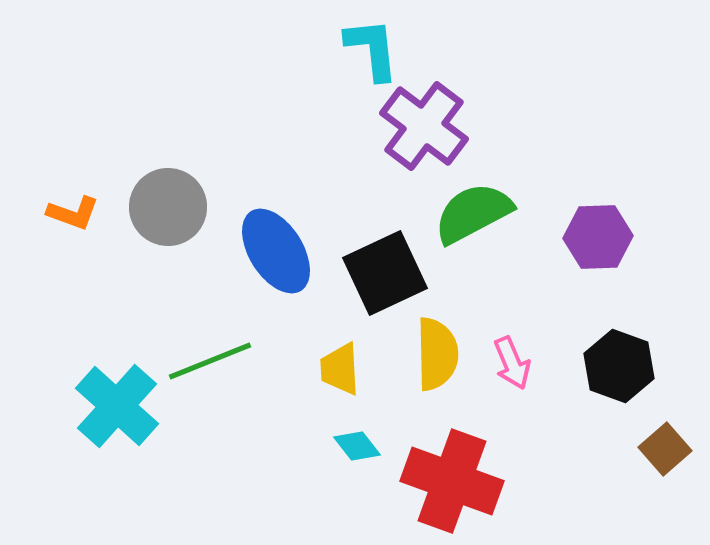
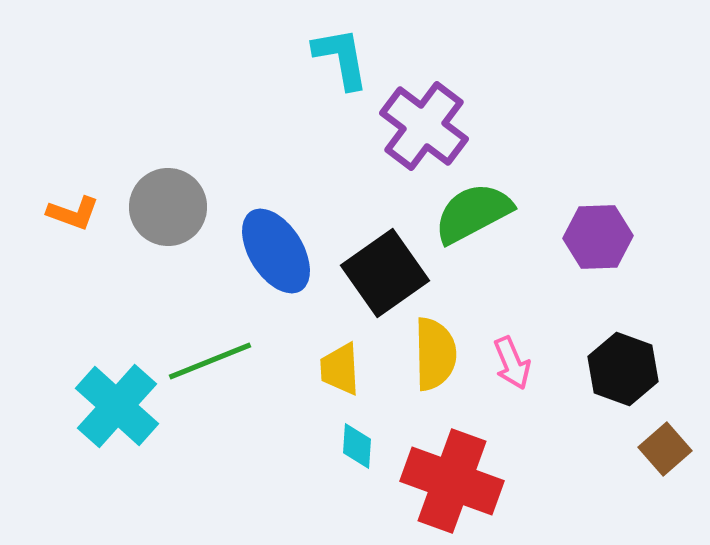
cyan L-shape: moved 31 px left, 9 px down; rotated 4 degrees counterclockwise
black square: rotated 10 degrees counterclockwise
yellow semicircle: moved 2 px left
black hexagon: moved 4 px right, 3 px down
cyan diamond: rotated 42 degrees clockwise
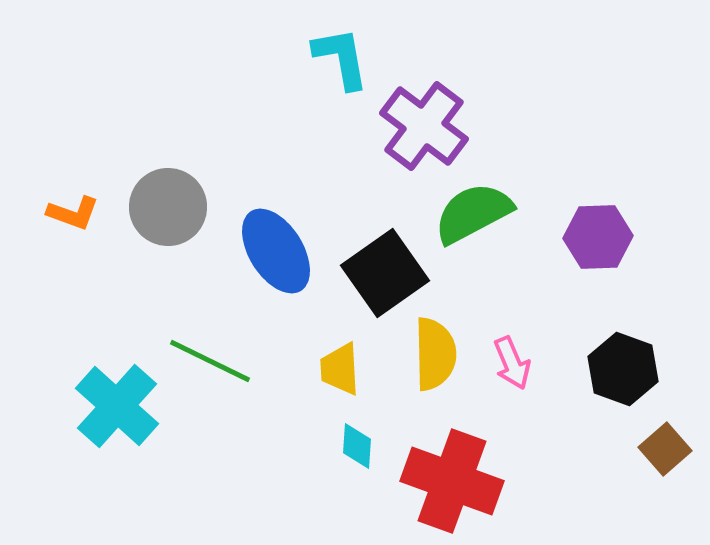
green line: rotated 48 degrees clockwise
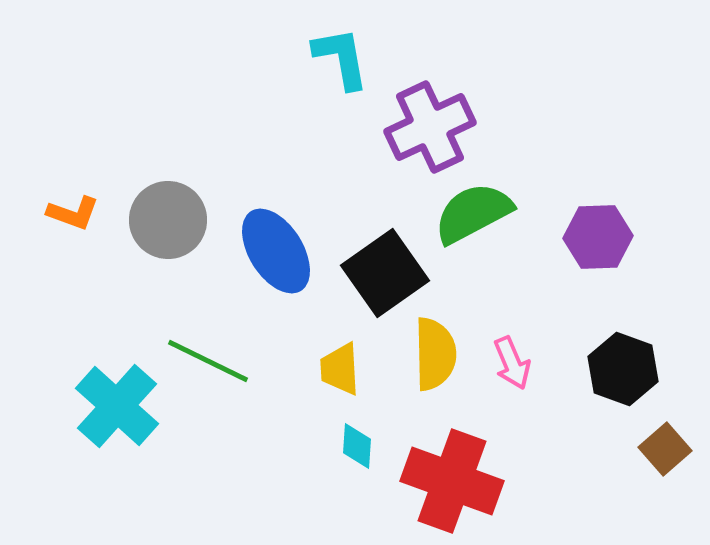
purple cross: moved 6 px right, 1 px down; rotated 28 degrees clockwise
gray circle: moved 13 px down
green line: moved 2 px left
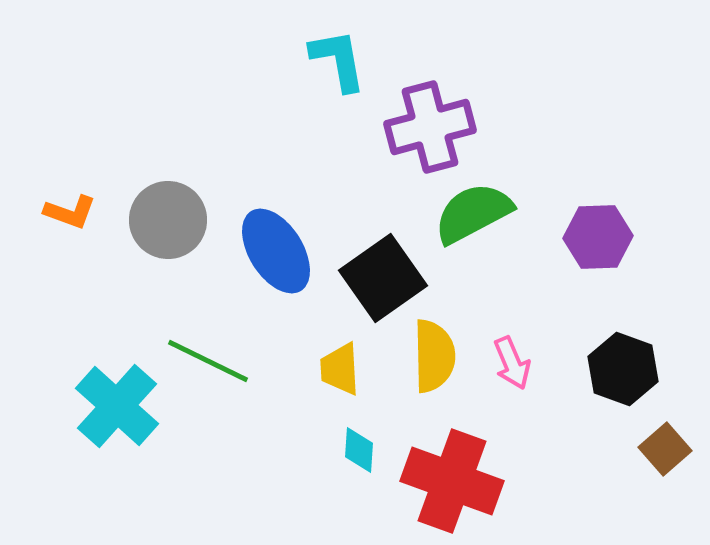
cyan L-shape: moved 3 px left, 2 px down
purple cross: rotated 10 degrees clockwise
orange L-shape: moved 3 px left, 1 px up
black square: moved 2 px left, 5 px down
yellow semicircle: moved 1 px left, 2 px down
cyan diamond: moved 2 px right, 4 px down
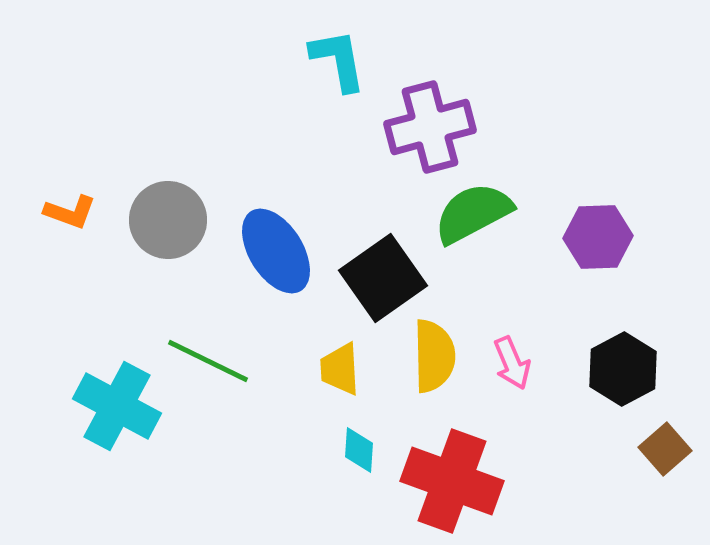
black hexagon: rotated 12 degrees clockwise
cyan cross: rotated 14 degrees counterclockwise
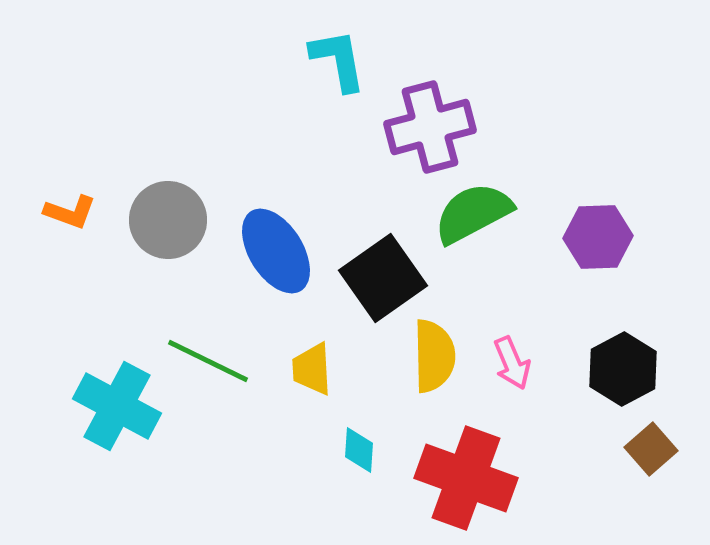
yellow trapezoid: moved 28 px left
brown square: moved 14 px left
red cross: moved 14 px right, 3 px up
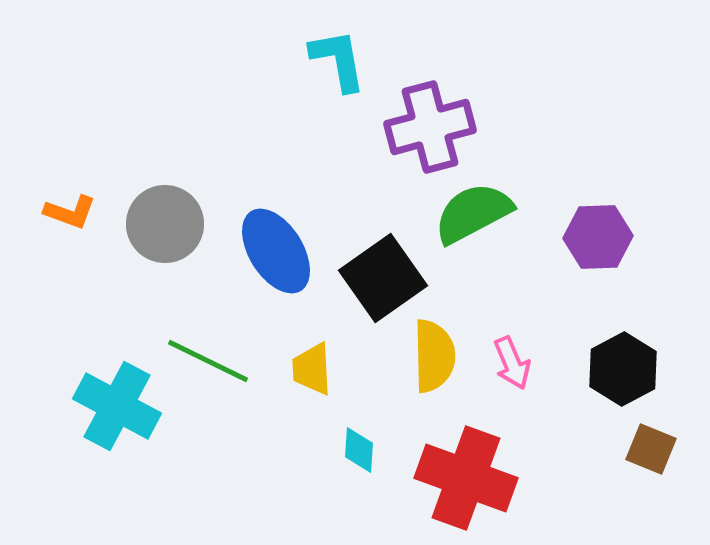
gray circle: moved 3 px left, 4 px down
brown square: rotated 27 degrees counterclockwise
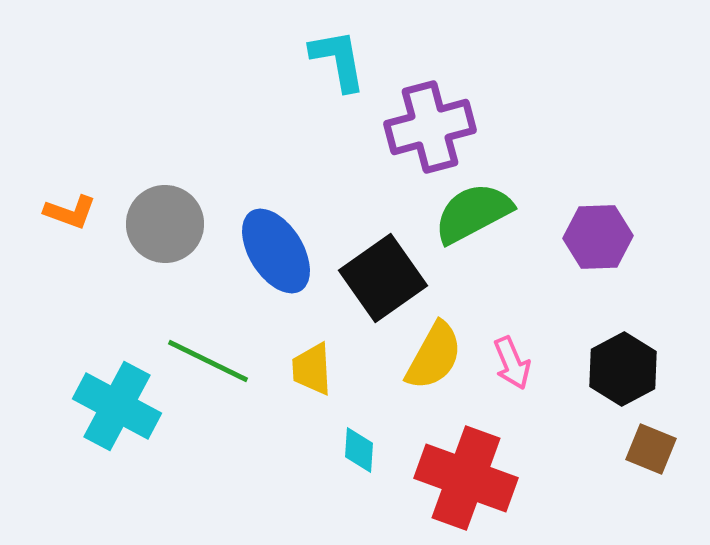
yellow semicircle: rotated 30 degrees clockwise
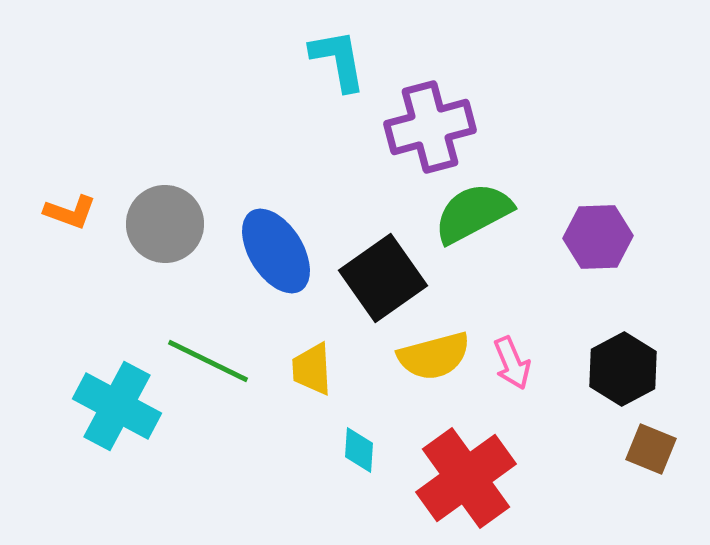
yellow semicircle: rotated 46 degrees clockwise
red cross: rotated 34 degrees clockwise
